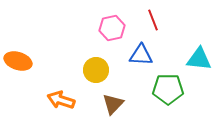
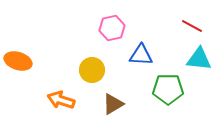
red line: moved 39 px right, 6 px down; rotated 40 degrees counterclockwise
yellow circle: moved 4 px left
brown triangle: rotated 15 degrees clockwise
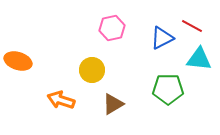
blue triangle: moved 21 px right, 17 px up; rotated 30 degrees counterclockwise
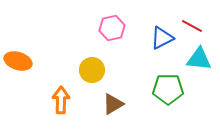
orange arrow: rotated 72 degrees clockwise
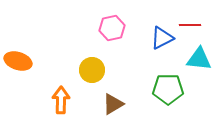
red line: moved 2 px left, 1 px up; rotated 30 degrees counterclockwise
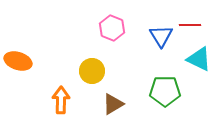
pink hexagon: rotated 25 degrees counterclockwise
blue triangle: moved 1 px left, 2 px up; rotated 35 degrees counterclockwise
cyan triangle: rotated 20 degrees clockwise
yellow circle: moved 1 px down
green pentagon: moved 3 px left, 2 px down
